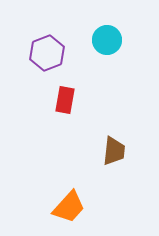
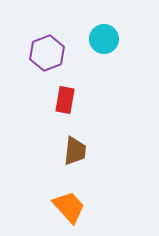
cyan circle: moved 3 px left, 1 px up
brown trapezoid: moved 39 px left
orange trapezoid: rotated 84 degrees counterclockwise
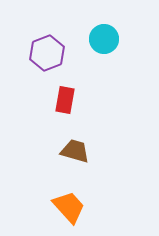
brown trapezoid: rotated 80 degrees counterclockwise
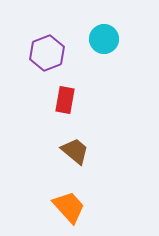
brown trapezoid: rotated 24 degrees clockwise
